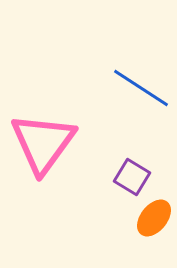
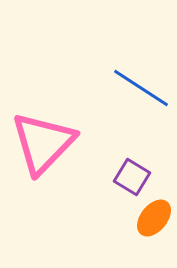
pink triangle: rotated 8 degrees clockwise
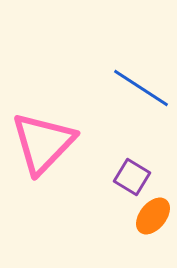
orange ellipse: moved 1 px left, 2 px up
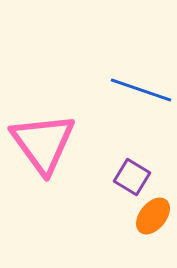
blue line: moved 2 px down; rotated 14 degrees counterclockwise
pink triangle: rotated 20 degrees counterclockwise
